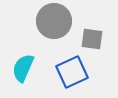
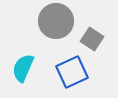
gray circle: moved 2 px right
gray square: rotated 25 degrees clockwise
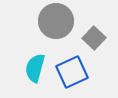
gray square: moved 2 px right, 1 px up; rotated 10 degrees clockwise
cyan semicircle: moved 12 px right; rotated 8 degrees counterclockwise
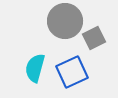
gray circle: moved 9 px right
gray square: rotated 20 degrees clockwise
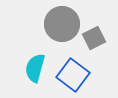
gray circle: moved 3 px left, 3 px down
blue square: moved 1 px right, 3 px down; rotated 28 degrees counterclockwise
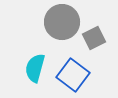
gray circle: moved 2 px up
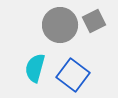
gray circle: moved 2 px left, 3 px down
gray square: moved 17 px up
